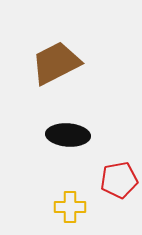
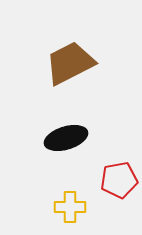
brown trapezoid: moved 14 px right
black ellipse: moved 2 px left, 3 px down; rotated 21 degrees counterclockwise
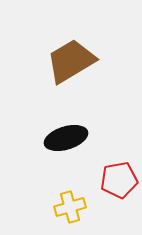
brown trapezoid: moved 1 px right, 2 px up; rotated 4 degrees counterclockwise
yellow cross: rotated 16 degrees counterclockwise
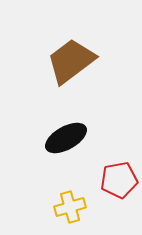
brown trapezoid: rotated 6 degrees counterclockwise
black ellipse: rotated 12 degrees counterclockwise
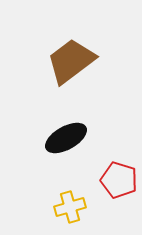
red pentagon: rotated 27 degrees clockwise
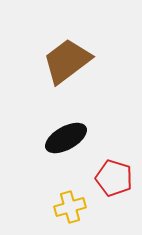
brown trapezoid: moved 4 px left
red pentagon: moved 5 px left, 2 px up
